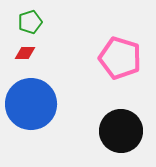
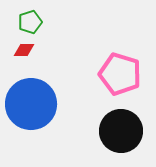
red diamond: moved 1 px left, 3 px up
pink pentagon: moved 16 px down
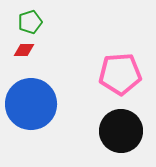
pink pentagon: rotated 21 degrees counterclockwise
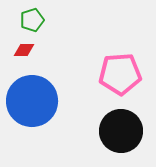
green pentagon: moved 2 px right, 2 px up
blue circle: moved 1 px right, 3 px up
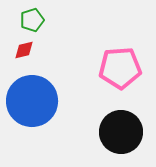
red diamond: rotated 15 degrees counterclockwise
pink pentagon: moved 6 px up
black circle: moved 1 px down
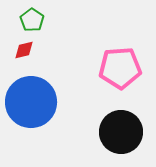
green pentagon: rotated 20 degrees counterclockwise
blue circle: moved 1 px left, 1 px down
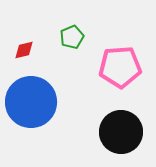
green pentagon: moved 40 px right, 17 px down; rotated 15 degrees clockwise
pink pentagon: moved 1 px up
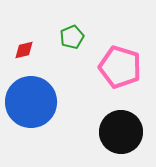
pink pentagon: rotated 21 degrees clockwise
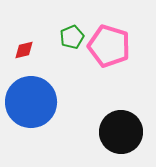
pink pentagon: moved 11 px left, 21 px up
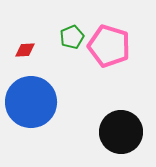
red diamond: moved 1 px right; rotated 10 degrees clockwise
